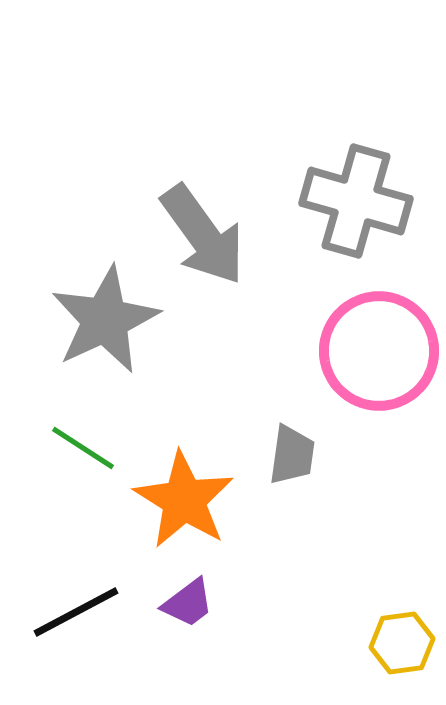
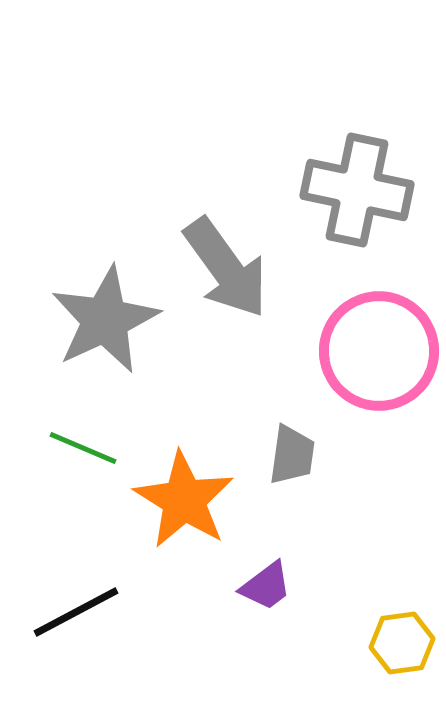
gray cross: moved 1 px right, 11 px up; rotated 4 degrees counterclockwise
gray arrow: moved 23 px right, 33 px down
green line: rotated 10 degrees counterclockwise
purple trapezoid: moved 78 px right, 17 px up
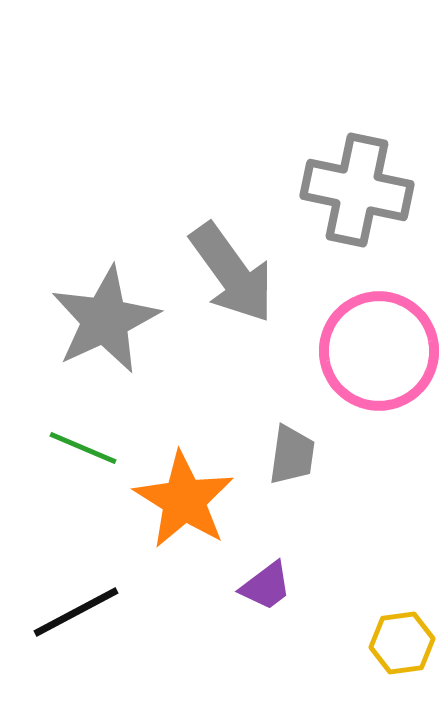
gray arrow: moved 6 px right, 5 px down
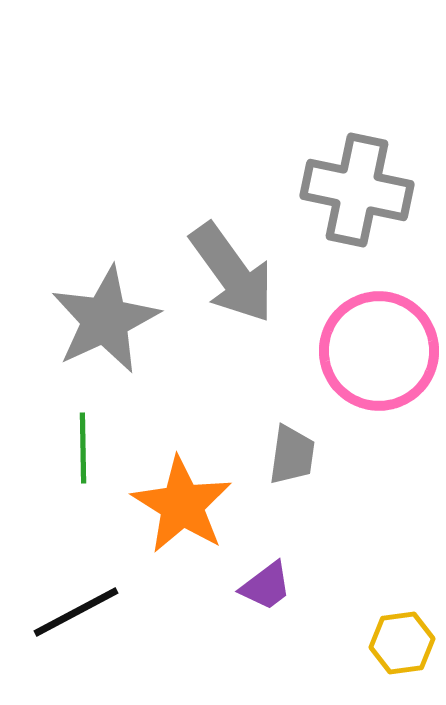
green line: rotated 66 degrees clockwise
orange star: moved 2 px left, 5 px down
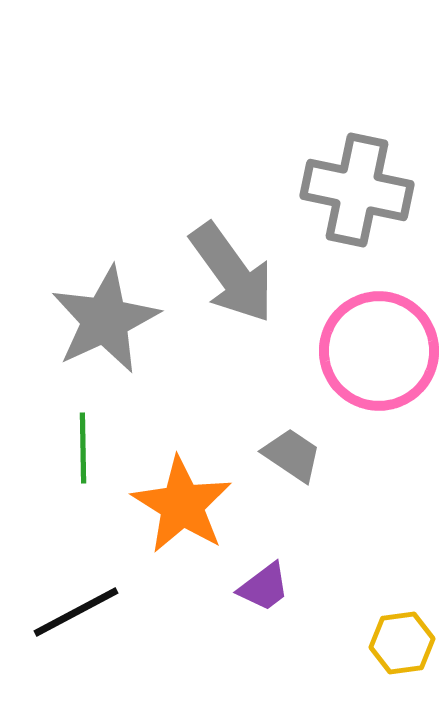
gray trapezoid: rotated 64 degrees counterclockwise
purple trapezoid: moved 2 px left, 1 px down
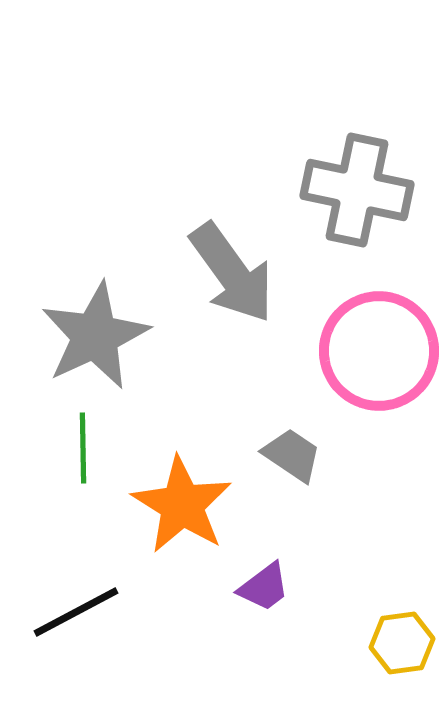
gray star: moved 10 px left, 16 px down
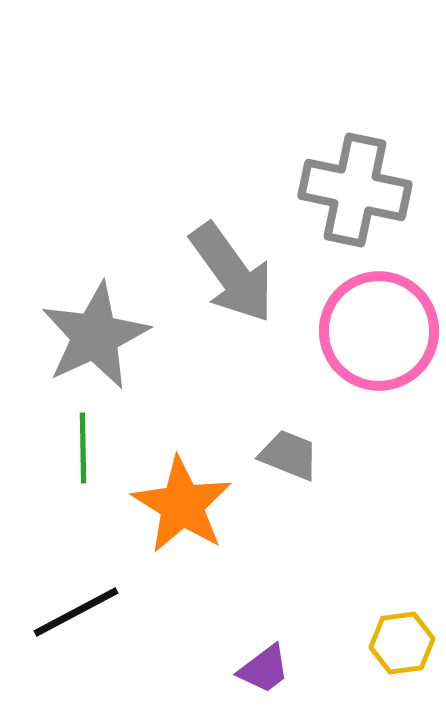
gray cross: moved 2 px left
pink circle: moved 20 px up
gray trapezoid: moved 3 px left; rotated 12 degrees counterclockwise
purple trapezoid: moved 82 px down
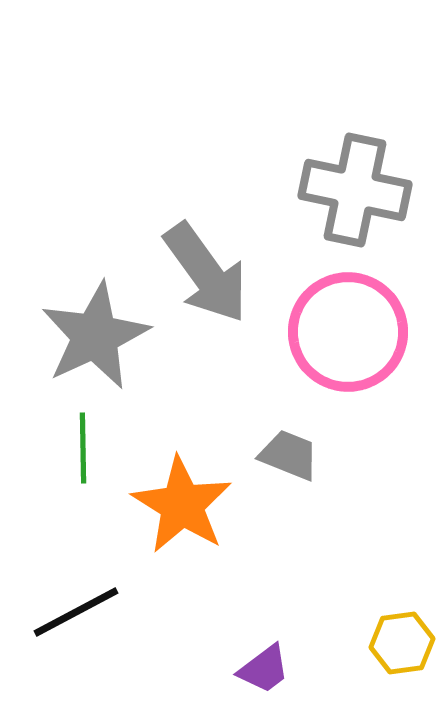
gray arrow: moved 26 px left
pink circle: moved 31 px left, 1 px down
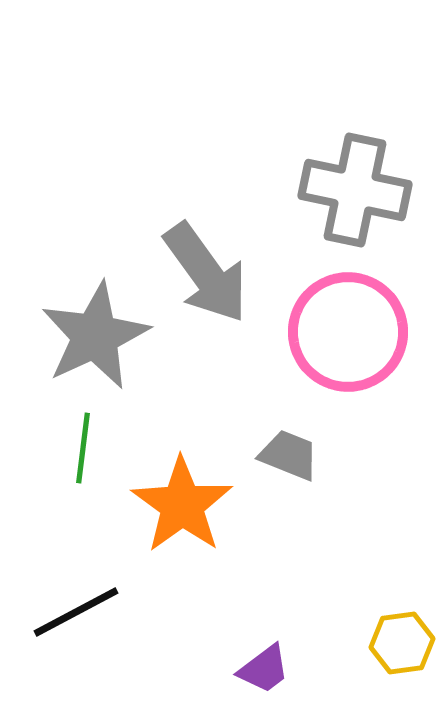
green line: rotated 8 degrees clockwise
orange star: rotated 4 degrees clockwise
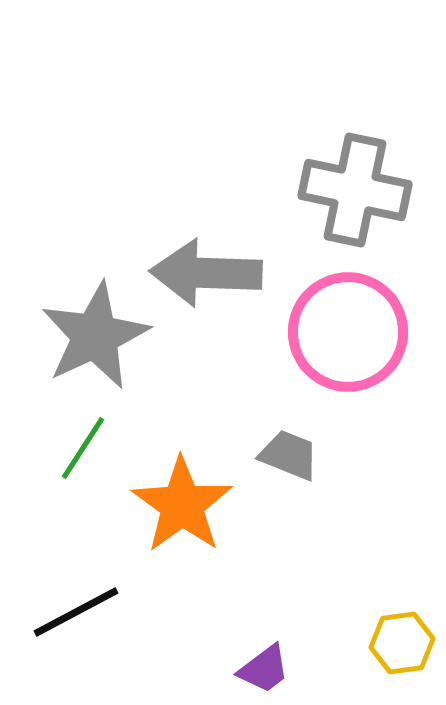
gray arrow: rotated 128 degrees clockwise
green line: rotated 26 degrees clockwise
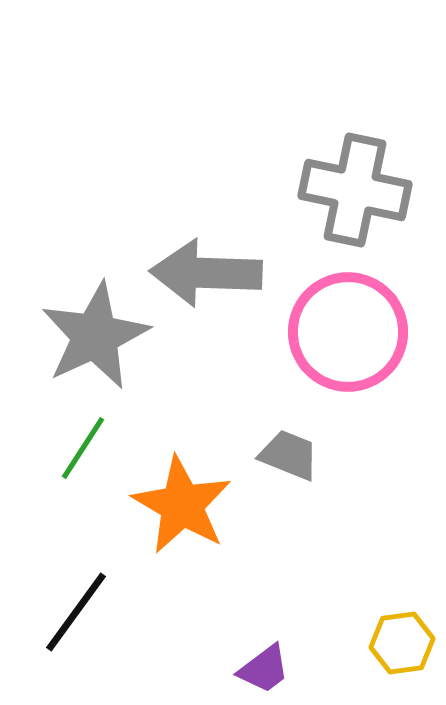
orange star: rotated 6 degrees counterclockwise
black line: rotated 26 degrees counterclockwise
